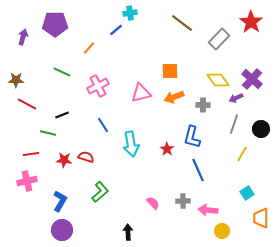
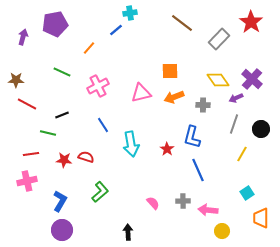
purple pentagon at (55, 24): rotated 10 degrees counterclockwise
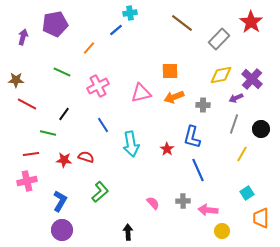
yellow diamond at (218, 80): moved 3 px right, 5 px up; rotated 65 degrees counterclockwise
black line at (62, 115): moved 2 px right, 1 px up; rotated 32 degrees counterclockwise
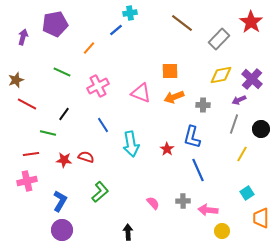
brown star at (16, 80): rotated 21 degrees counterclockwise
pink triangle at (141, 93): rotated 35 degrees clockwise
purple arrow at (236, 98): moved 3 px right, 2 px down
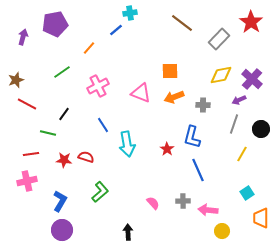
green line at (62, 72): rotated 60 degrees counterclockwise
cyan arrow at (131, 144): moved 4 px left
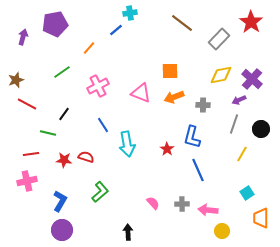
gray cross at (183, 201): moved 1 px left, 3 px down
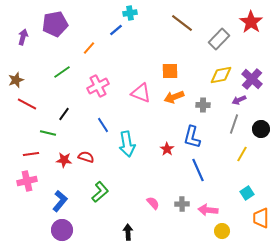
blue L-shape at (60, 201): rotated 10 degrees clockwise
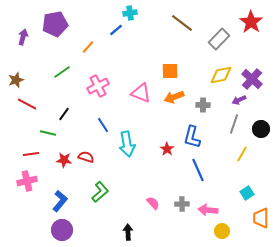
orange line at (89, 48): moved 1 px left, 1 px up
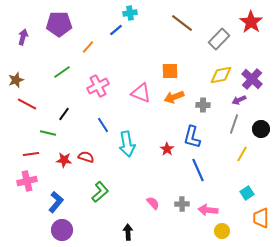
purple pentagon at (55, 24): moved 4 px right; rotated 10 degrees clockwise
blue L-shape at (60, 201): moved 4 px left, 1 px down
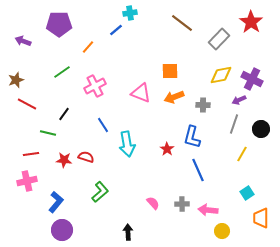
purple arrow at (23, 37): moved 4 px down; rotated 84 degrees counterclockwise
purple cross at (252, 79): rotated 15 degrees counterclockwise
pink cross at (98, 86): moved 3 px left
